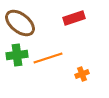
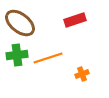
red rectangle: moved 1 px right, 2 px down
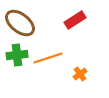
red rectangle: rotated 15 degrees counterclockwise
orange cross: moved 2 px left; rotated 16 degrees counterclockwise
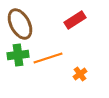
brown ellipse: moved 1 px down; rotated 24 degrees clockwise
green cross: moved 1 px right
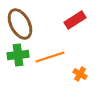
orange line: moved 2 px right, 1 px up
orange cross: rotated 24 degrees counterclockwise
